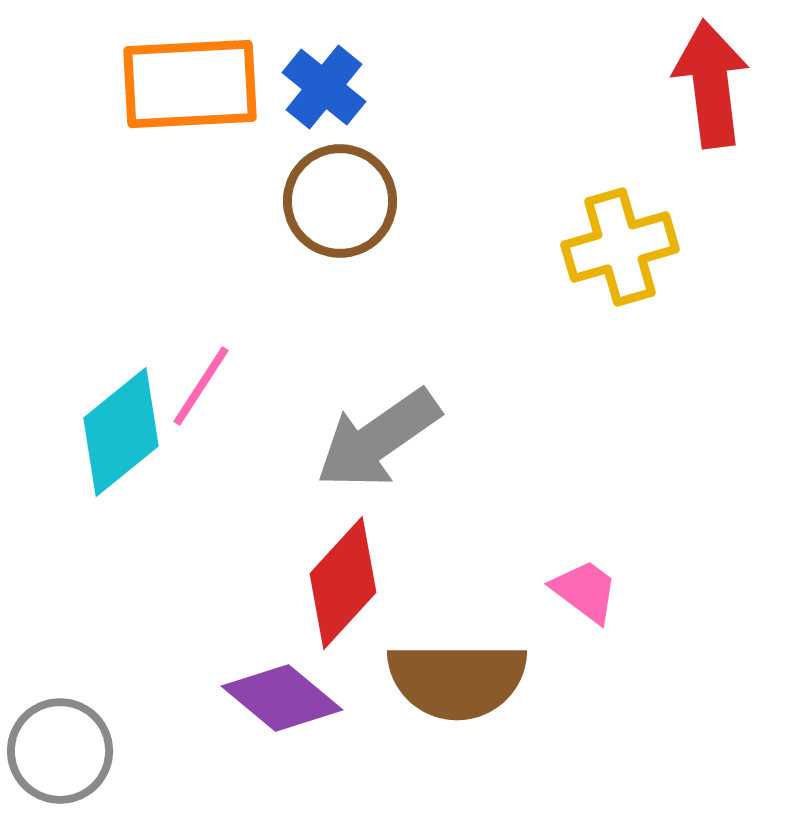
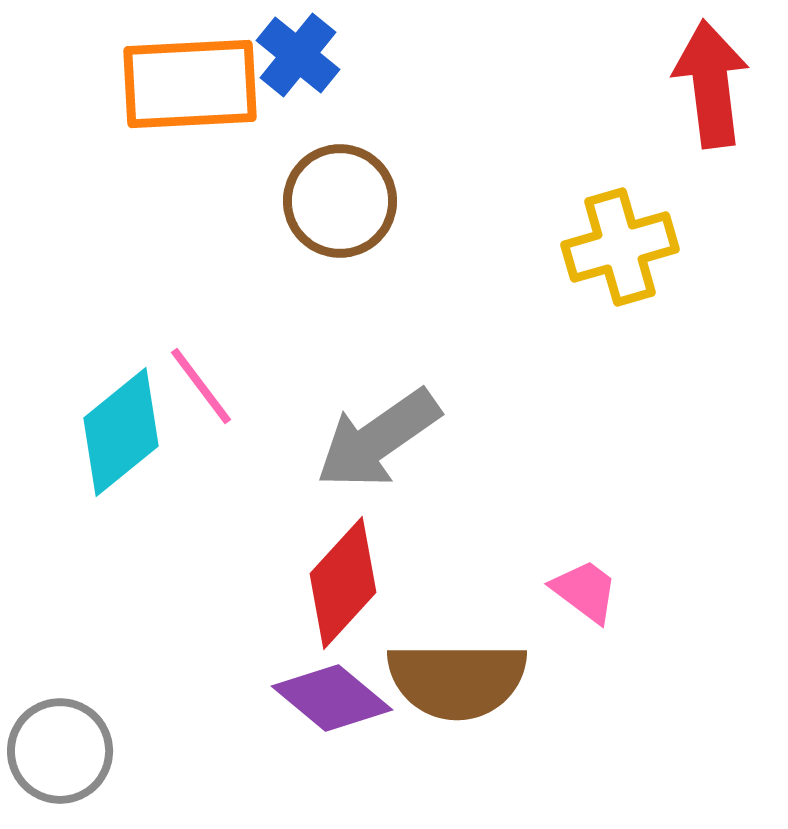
blue cross: moved 26 px left, 32 px up
pink line: rotated 70 degrees counterclockwise
purple diamond: moved 50 px right
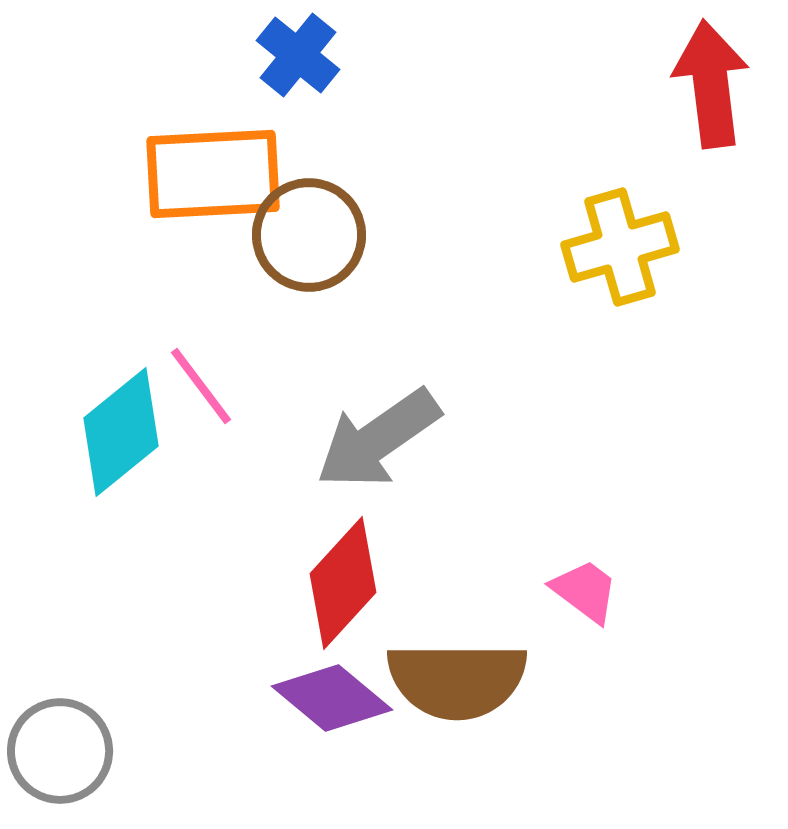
orange rectangle: moved 23 px right, 90 px down
brown circle: moved 31 px left, 34 px down
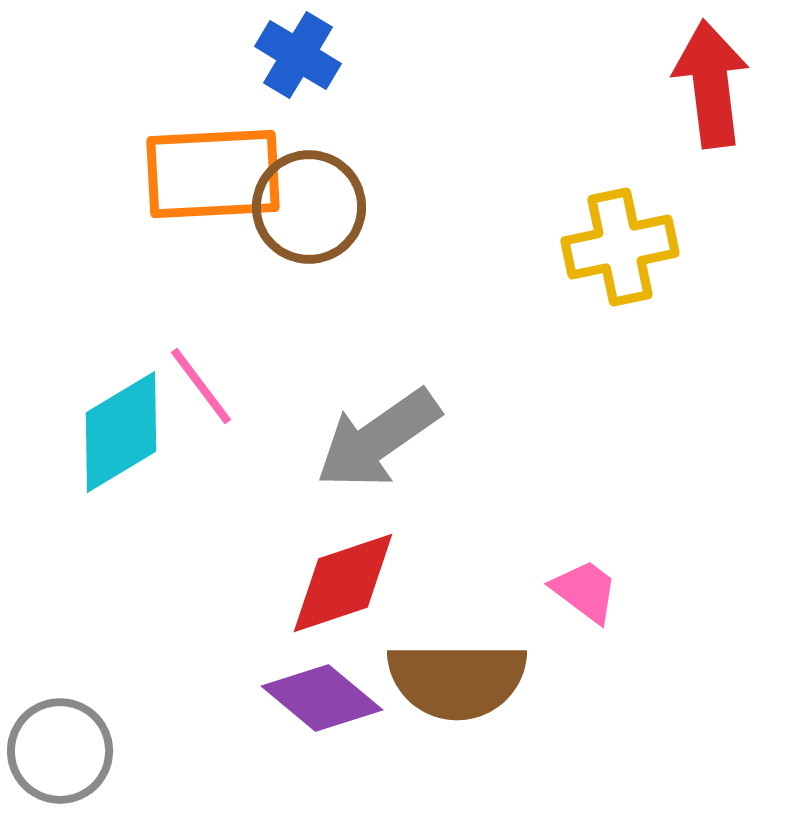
blue cross: rotated 8 degrees counterclockwise
brown circle: moved 28 px up
yellow cross: rotated 4 degrees clockwise
cyan diamond: rotated 8 degrees clockwise
red diamond: rotated 29 degrees clockwise
purple diamond: moved 10 px left
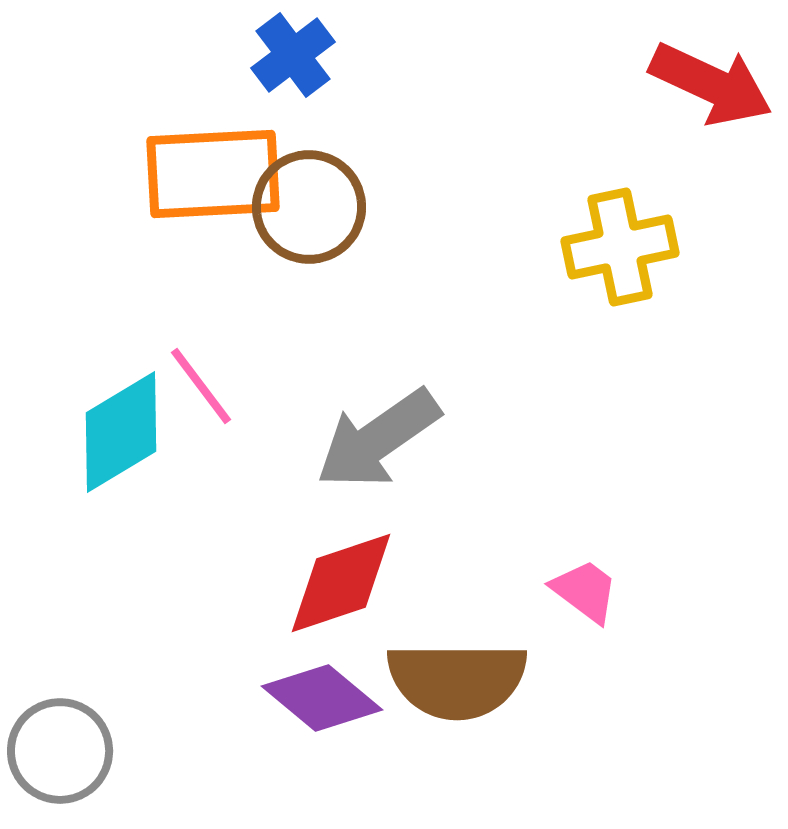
blue cross: moved 5 px left; rotated 22 degrees clockwise
red arrow: rotated 122 degrees clockwise
red diamond: moved 2 px left
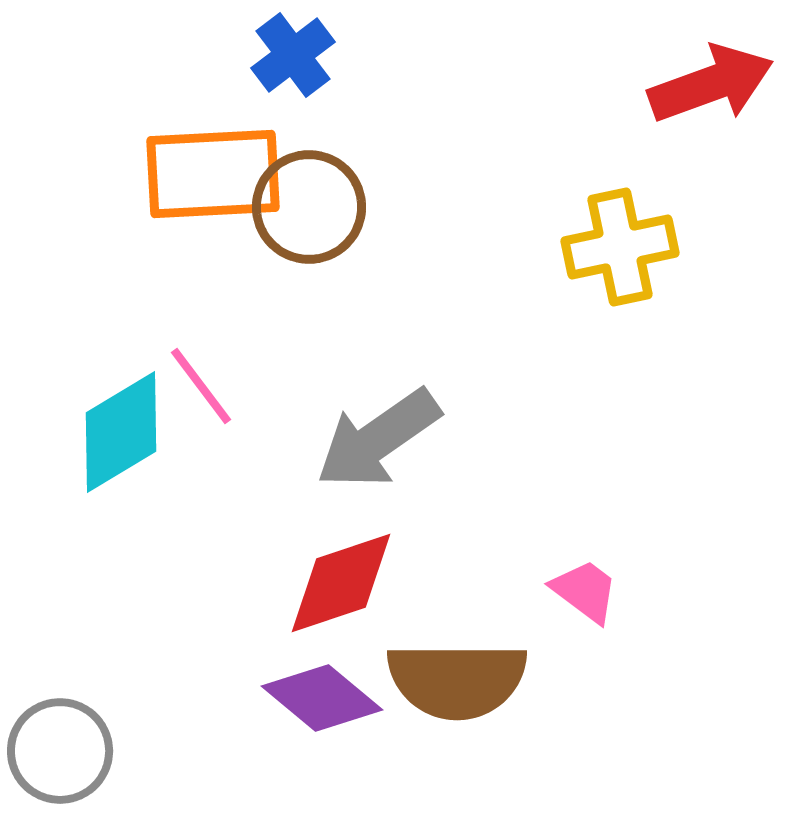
red arrow: rotated 45 degrees counterclockwise
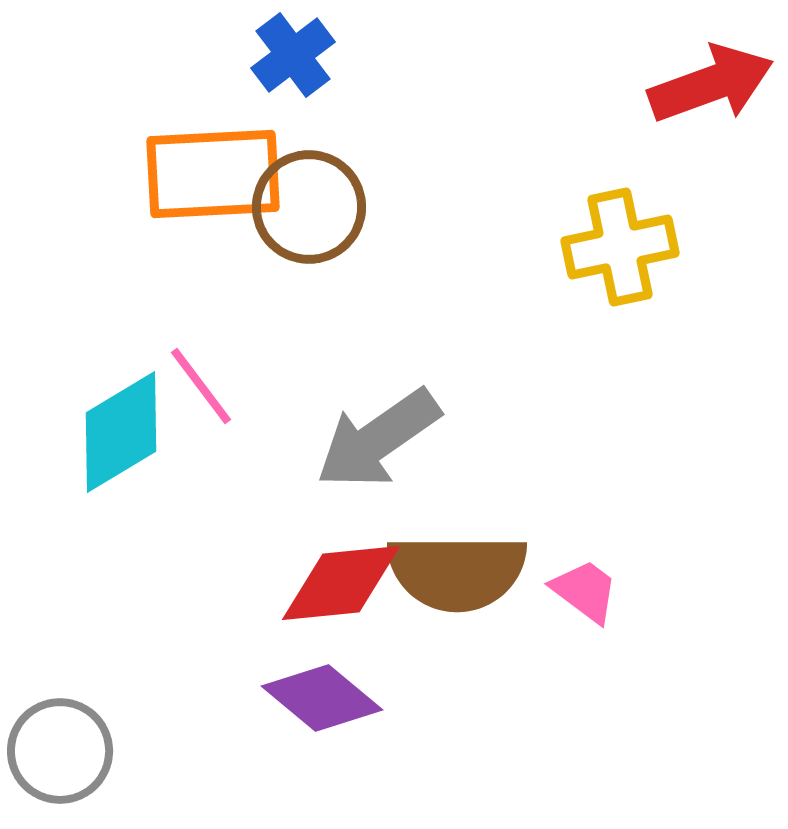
red diamond: rotated 13 degrees clockwise
brown semicircle: moved 108 px up
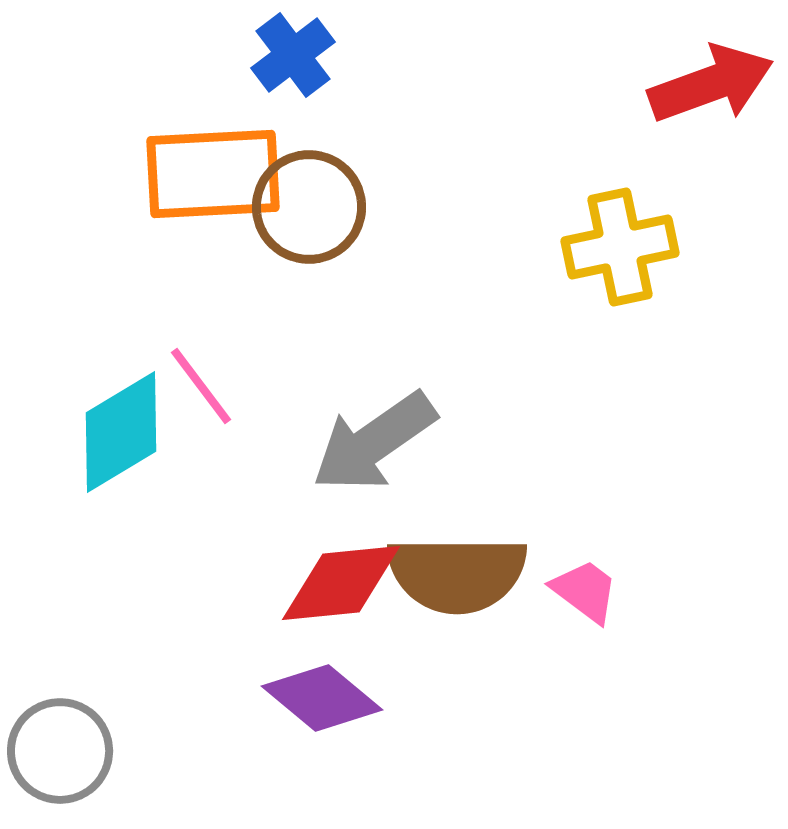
gray arrow: moved 4 px left, 3 px down
brown semicircle: moved 2 px down
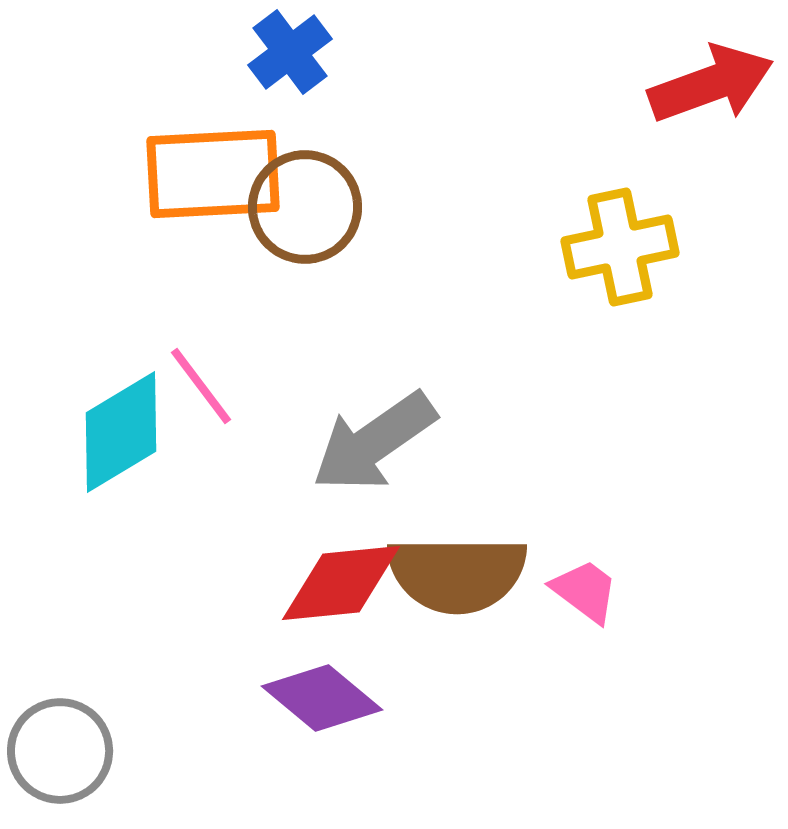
blue cross: moved 3 px left, 3 px up
brown circle: moved 4 px left
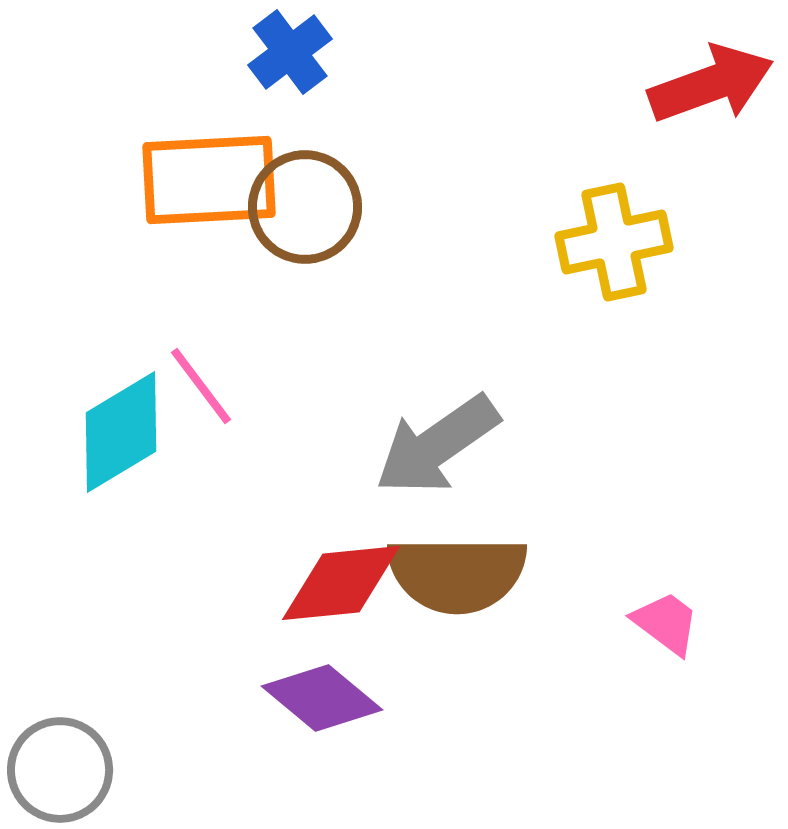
orange rectangle: moved 4 px left, 6 px down
yellow cross: moved 6 px left, 5 px up
gray arrow: moved 63 px right, 3 px down
pink trapezoid: moved 81 px right, 32 px down
gray circle: moved 19 px down
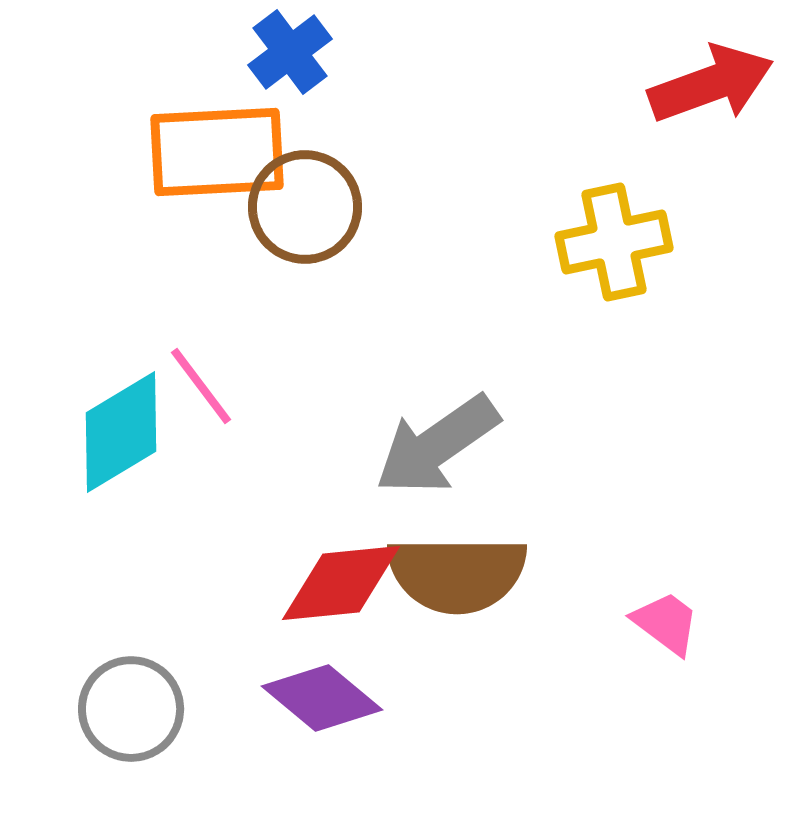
orange rectangle: moved 8 px right, 28 px up
gray circle: moved 71 px right, 61 px up
